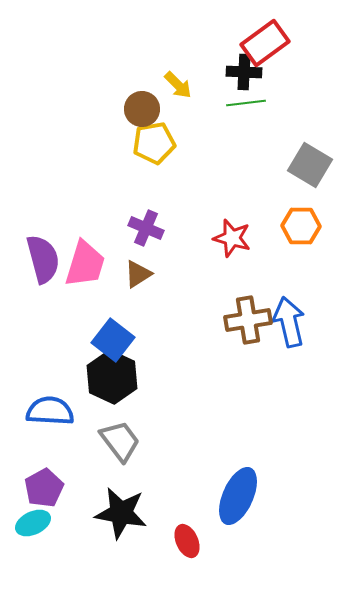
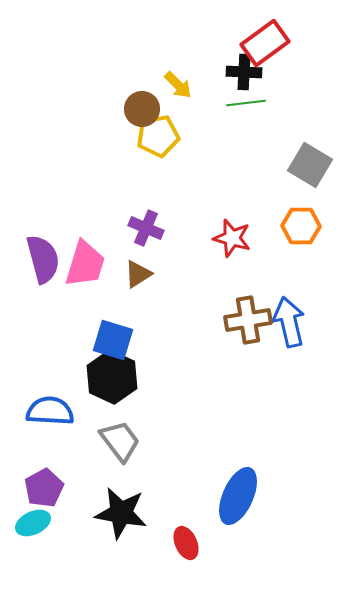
yellow pentagon: moved 4 px right, 7 px up
blue square: rotated 21 degrees counterclockwise
red ellipse: moved 1 px left, 2 px down
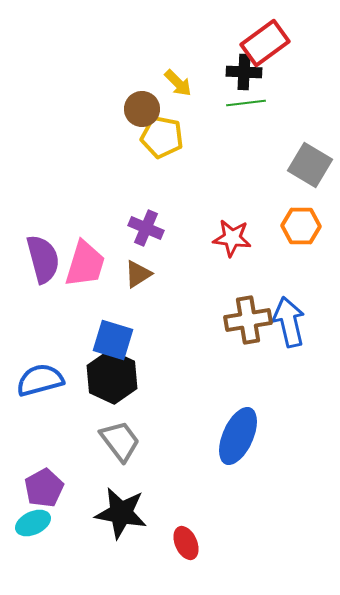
yellow arrow: moved 2 px up
yellow pentagon: moved 4 px right, 1 px down; rotated 21 degrees clockwise
red star: rotated 9 degrees counterclockwise
blue semicircle: moved 10 px left, 31 px up; rotated 18 degrees counterclockwise
blue ellipse: moved 60 px up
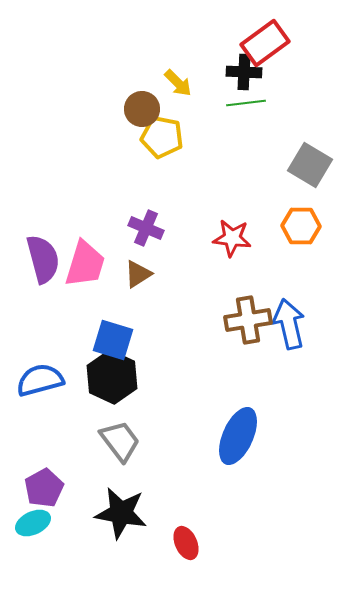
blue arrow: moved 2 px down
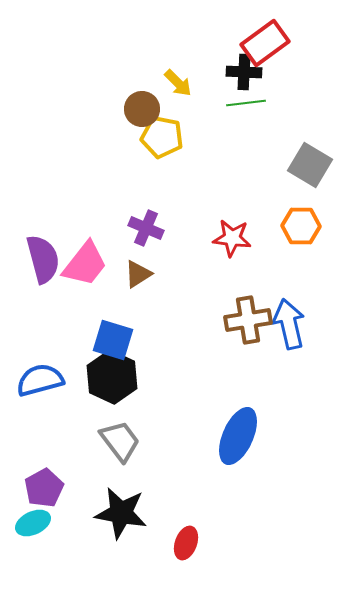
pink trapezoid: rotated 21 degrees clockwise
red ellipse: rotated 44 degrees clockwise
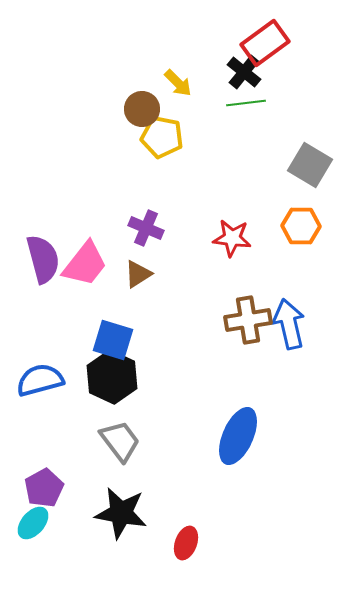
black cross: rotated 36 degrees clockwise
cyan ellipse: rotated 24 degrees counterclockwise
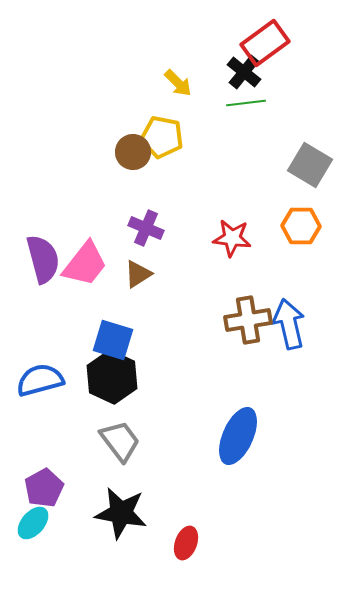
brown circle: moved 9 px left, 43 px down
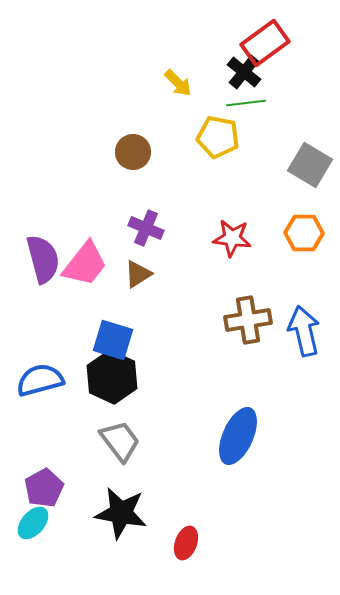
yellow pentagon: moved 56 px right
orange hexagon: moved 3 px right, 7 px down
blue arrow: moved 15 px right, 7 px down
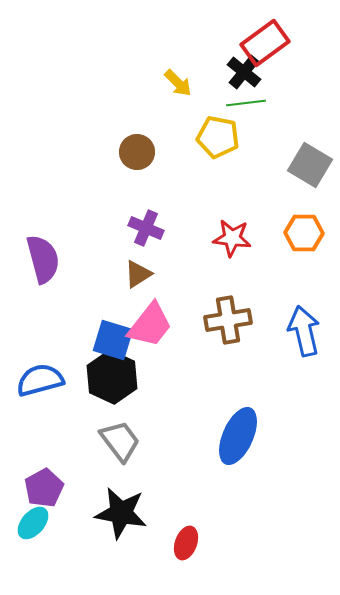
brown circle: moved 4 px right
pink trapezoid: moved 65 px right, 61 px down
brown cross: moved 20 px left
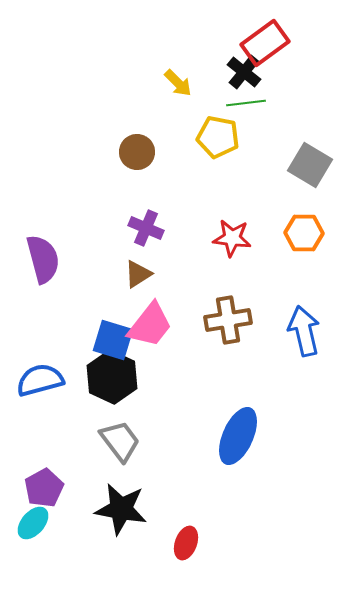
black star: moved 4 px up
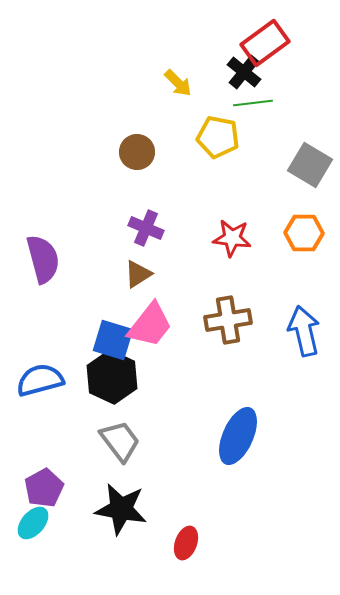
green line: moved 7 px right
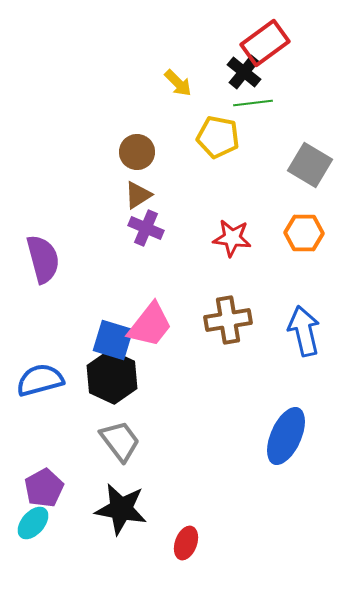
brown triangle: moved 79 px up
blue ellipse: moved 48 px right
